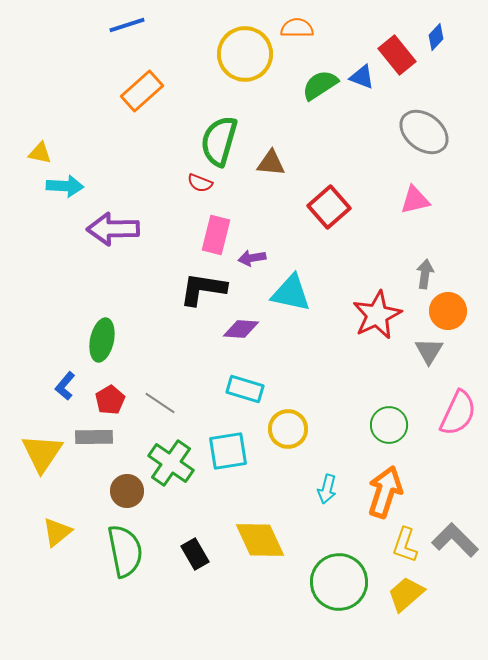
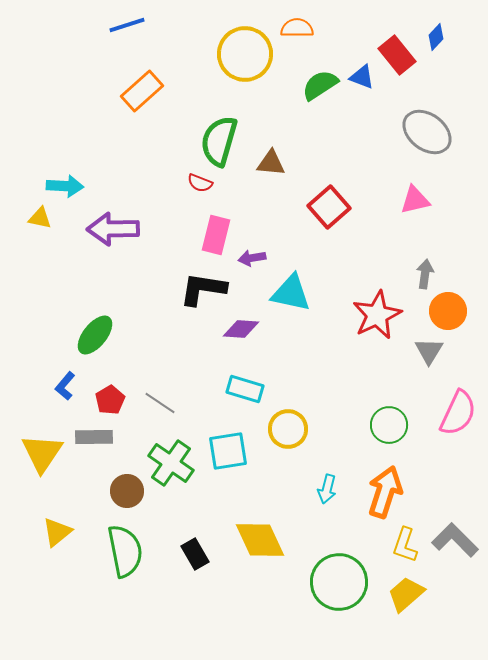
gray ellipse at (424, 132): moved 3 px right
yellow triangle at (40, 153): moved 65 px down
green ellipse at (102, 340): moved 7 px left, 5 px up; rotated 27 degrees clockwise
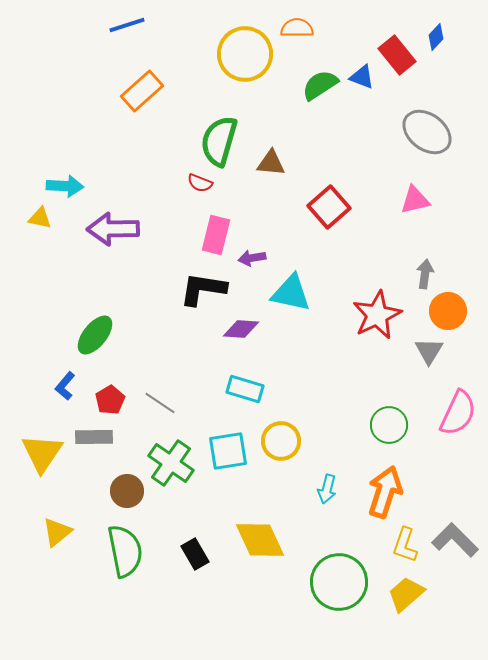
yellow circle at (288, 429): moved 7 px left, 12 px down
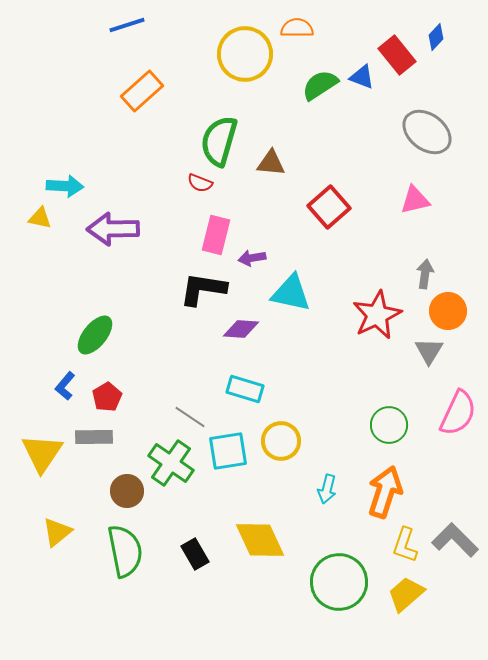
red pentagon at (110, 400): moved 3 px left, 3 px up
gray line at (160, 403): moved 30 px right, 14 px down
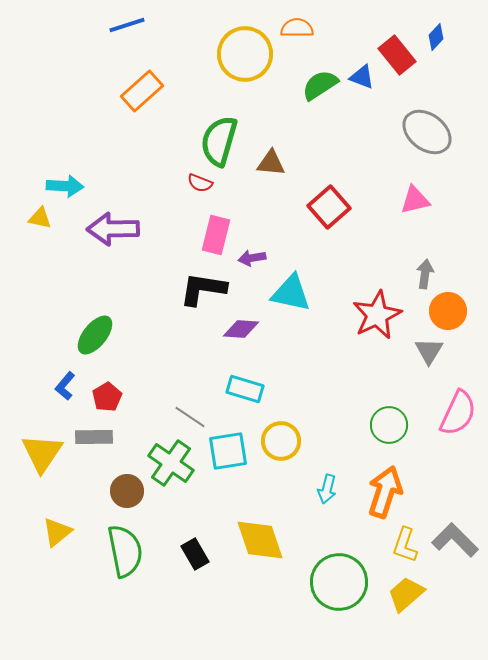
yellow diamond at (260, 540): rotated 6 degrees clockwise
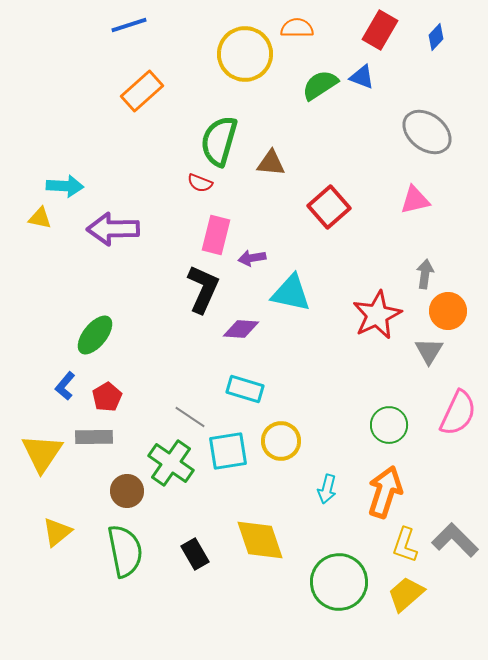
blue line at (127, 25): moved 2 px right
red rectangle at (397, 55): moved 17 px left, 25 px up; rotated 69 degrees clockwise
black L-shape at (203, 289): rotated 105 degrees clockwise
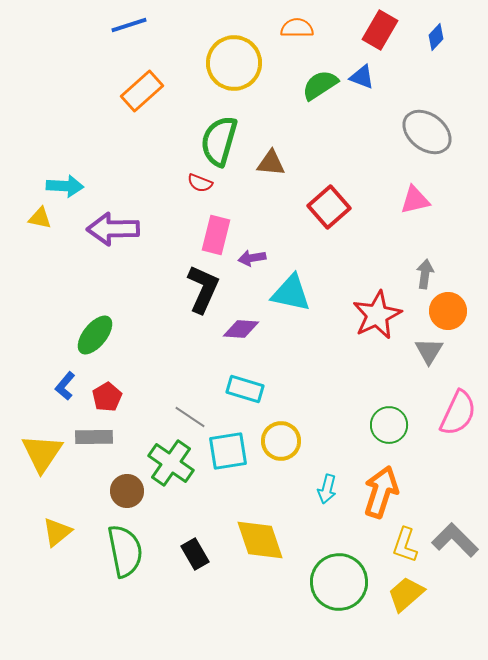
yellow circle at (245, 54): moved 11 px left, 9 px down
orange arrow at (385, 492): moved 4 px left
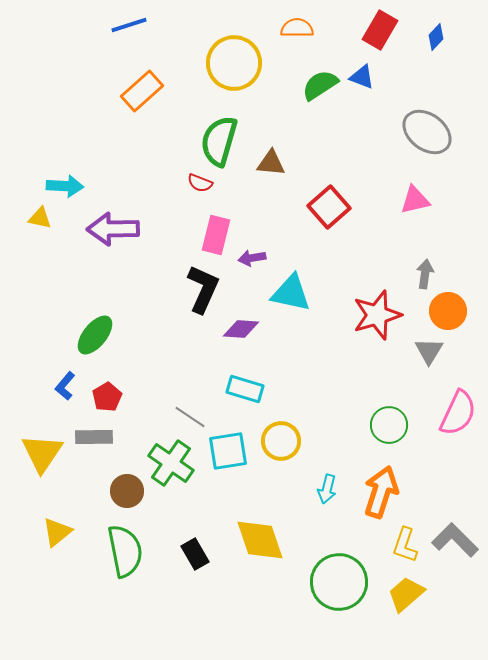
red star at (377, 315): rotated 9 degrees clockwise
